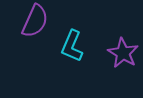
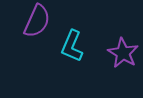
purple semicircle: moved 2 px right
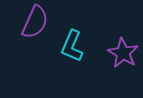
purple semicircle: moved 2 px left, 1 px down
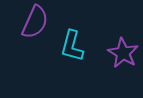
cyan L-shape: rotated 8 degrees counterclockwise
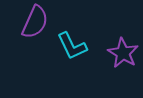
cyan L-shape: rotated 40 degrees counterclockwise
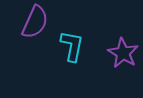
cyan L-shape: rotated 144 degrees counterclockwise
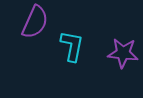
purple star: rotated 24 degrees counterclockwise
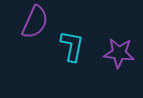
purple star: moved 4 px left
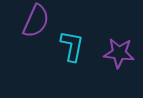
purple semicircle: moved 1 px right, 1 px up
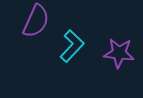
cyan L-shape: rotated 32 degrees clockwise
